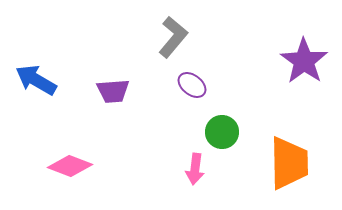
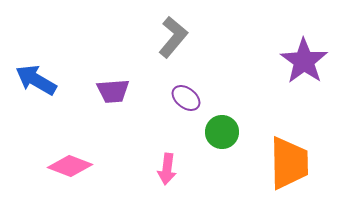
purple ellipse: moved 6 px left, 13 px down
pink arrow: moved 28 px left
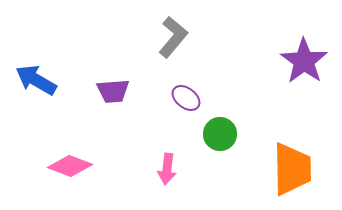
green circle: moved 2 px left, 2 px down
orange trapezoid: moved 3 px right, 6 px down
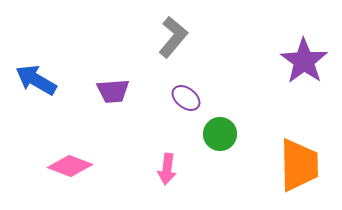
orange trapezoid: moved 7 px right, 4 px up
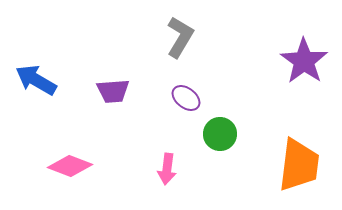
gray L-shape: moved 7 px right; rotated 9 degrees counterclockwise
orange trapezoid: rotated 8 degrees clockwise
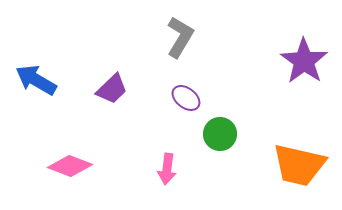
purple trapezoid: moved 1 px left, 2 px up; rotated 40 degrees counterclockwise
orange trapezoid: rotated 96 degrees clockwise
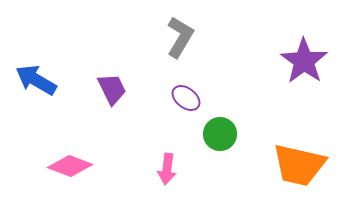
purple trapezoid: rotated 72 degrees counterclockwise
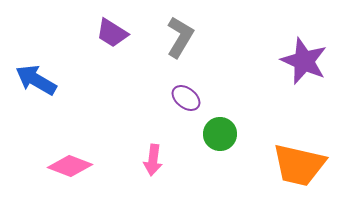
purple star: rotated 12 degrees counterclockwise
purple trapezoid: moved 56 px up; rotated 148 degrees clockwise
pink arrow: moved 14 px left, 9 px up
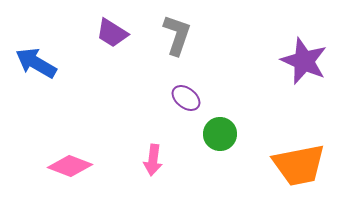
gray L-shape: moved 3 px left, 2 px up; rotated 12 degrees counterclockwise
blue arrow: moved 17 px up
orange trapezoid: rotated 24 degrees counterclockwise
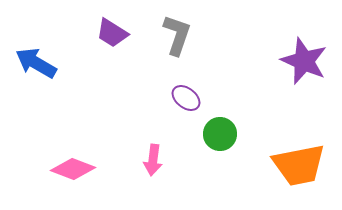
pink diamond: moved 3 px right, 3 px down
